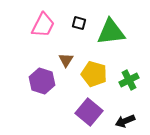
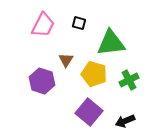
green triangle: moved 11 px down
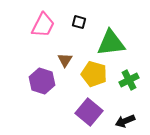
black square: moved 1 px up
brown triangle: moved 1 px left
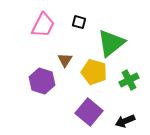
green triangle: rotated 32 degrees counterclockwise
yellow pentagon: moved 2 px up
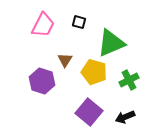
green triangle: rotated 16 degrees clockwise
black arrow: moved 4 px up
